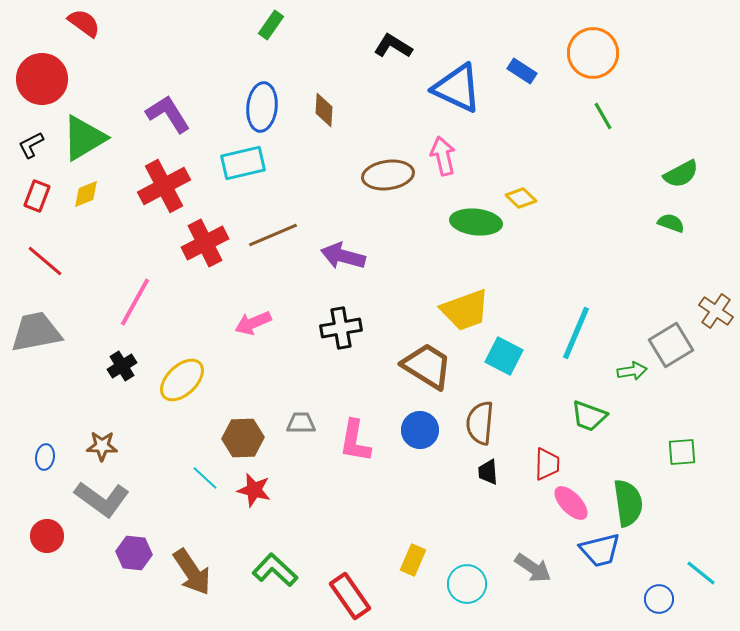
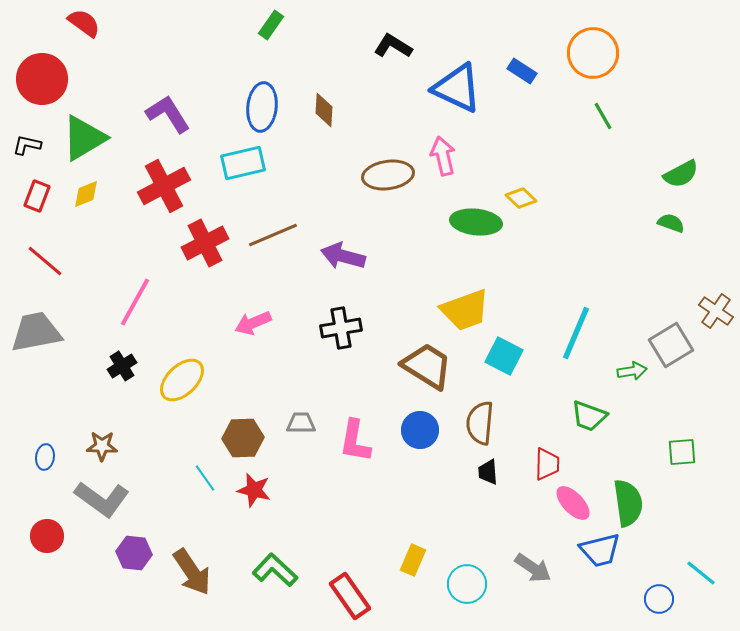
black L-shape at (31, 145): moved 4 px left; rotated 40 degrees clockwise
cyan line at (205, 478): rotated 12 degrees clockwise
pink ellipse at (571, 503): moved 2 px right
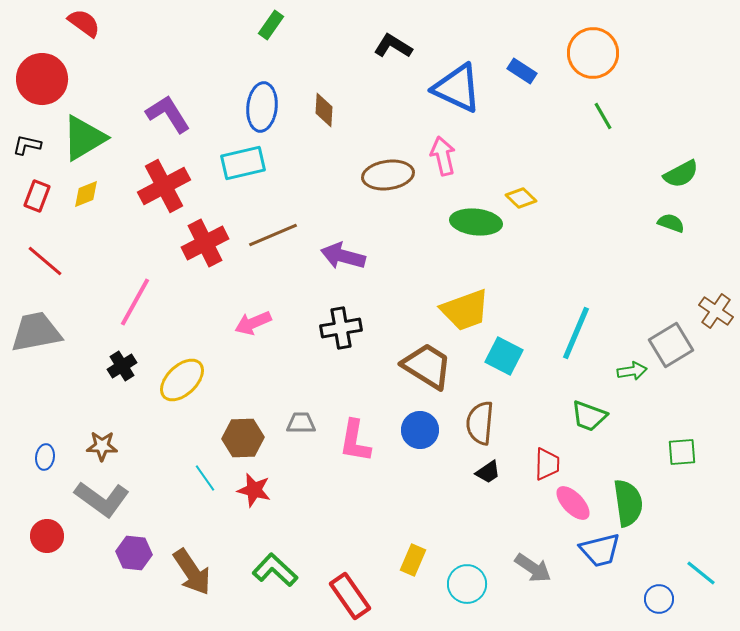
black trapezoid at (488, 472): rotated 120 degrees counterclockwise
